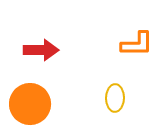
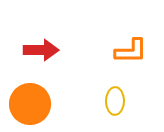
orange L-shape: moved 6 px left, 7 px down
yellow ellipse: moved 3 px down
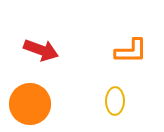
red arrow: rotated 20 degrees clockwise
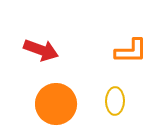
orange circle: moved 26 px right
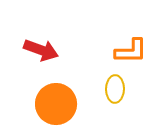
yellow ellipse: moved 12 px up
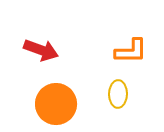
yellow ellipse: moved 3 px right, 5 px down
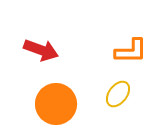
yellow ellipse: rotated 36 degrees clockwise
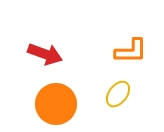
red arrow: moved 4 px right, 4 px down
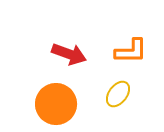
red arrow: moved 24 px right
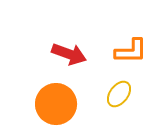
yellow ellipse: moved 1 px right
